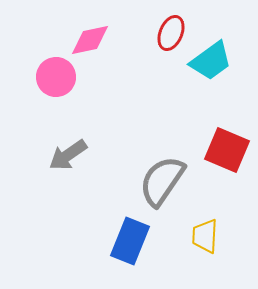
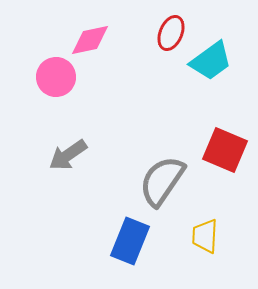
red square: moved 2 px left
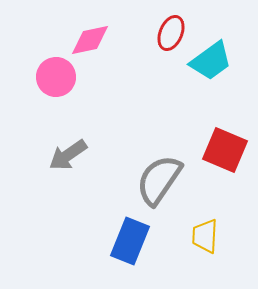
gray semicircle: moved 3 px left, 1 px up
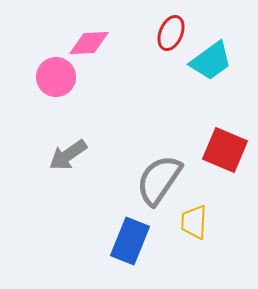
pink diamond: moved 1 px left, 3 px down; rotated 9 degrees clockwise
yellow trapezoid: moved 11 px left, 14 px up
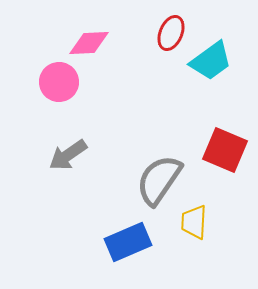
pink circle: moved 3 px right, 5 px down
blue rectangle: moved 2 px left, 1 px down; rotated 45 degrees clockwise
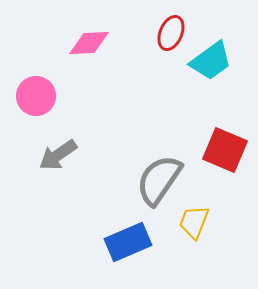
pink circle: moved 23 px left, 14 px down
gray arrow: moved 10 px left
yellow trapezoid: rotated 18 degrees clockwise
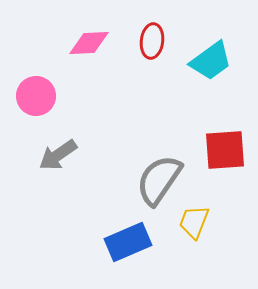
red ellipse: moved 19 px left, 8 px down; rotated 16 degrees counterclockwise
red square: rotated 27 degrees counterclockwise
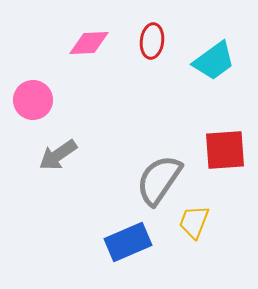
cyan trapezoid: moved 3 px right
pink circle: moved 3 px left, 4 px down
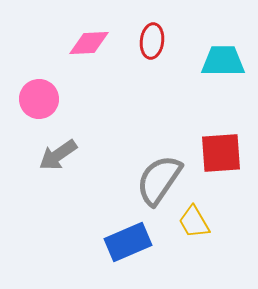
cyan trapezoid: moved 9 px right; rotated 144 degrees counterclockwise
pink circle: moved 6 px right, 1 px up
red square: moved 4 px left, 3 px down
yellow trapezoid: rotated 51 degrees counterclockwise
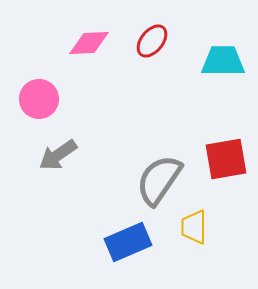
red ellipse: rotated 32 degrees clockwise
red square: moved 5 px right, 6 px down; rotated 6 degrees counterclockwise
yellow trapezoid: moved 5 px down; rotated 30 degrees clockwise
